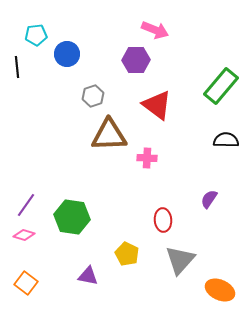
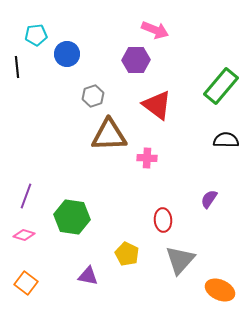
purple line: moved 9 px up; rotated 15 degrees counterclockwise
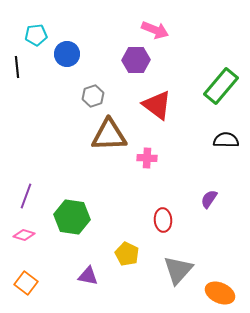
gray triangle: moved 2 px left, 10 px down
orange ellipse: moved 3 px down
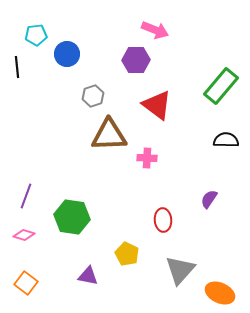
gray triangle: moved 2 px right
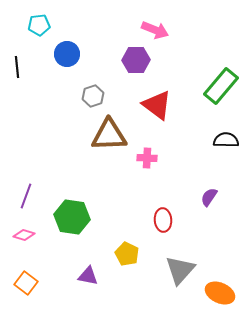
cyan pentagon: moved 3 px right, 10 px up
purple semicircle: moved 2 px up
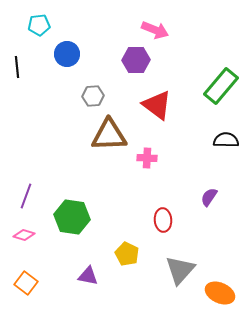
gray hexagon: rotated 15 degrees clockwise
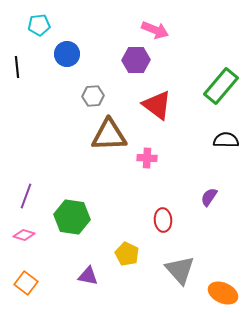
gray triangle: rotated 24 degrees counterclockwise
orange ellipse: moved 3 px right
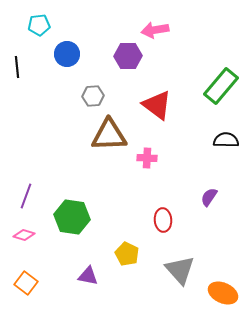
pink arrow: rotated 148 degrees clockwise
purple hexagon: moved 8 px left, 4 px up
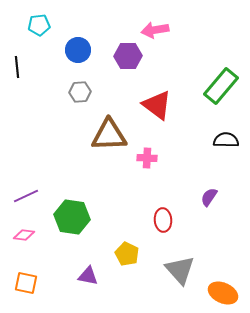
blue circle: moved 11 px right, 4 px up
gray hexagon: moved 13 px left, 4 px up
purple line: rotated 45 degrees clockwise
pink diamond: rotated 10 degrees counterclockwise
orange square: rotated 25 degrees counterclockwise
